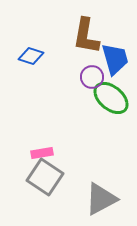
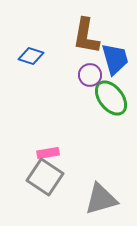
purple circle: moved 2 px left, 2 px up
green ellipse: rotated 12 degrees clockwise
pink rectangle: moved 6 px right
gray triangle: rotated 12 degrees clockwise
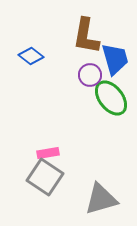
blue diamond: rotated 20 degrees clockwise
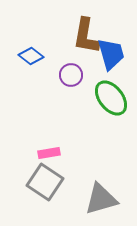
blue trapezoid: moved 4 px left, 5 px up
purple circle: moved 19 px left
pink rectangle: moved 1 px right
gray square: moved 5 px down
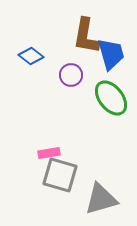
gray square: moved 15 px right, 7 px up; rotated 18 degrees counterclockwise
